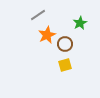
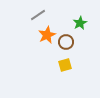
brown circle: moved 1 px right, 2 px up
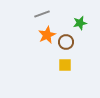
gray line: moved 4 px right, 1 px up; rotated 14 degrees clockwise
green star: rotated 16 degrees clockwise
yellow square: rotated 16 degrees clockwise
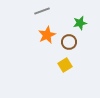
gray line: moved 3 px up
brown circle: moved 3 px right
yellow square: rotated 32 degrees counterclockwise
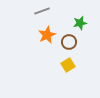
yellow square: moved 3 px right
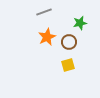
gray line: moved 2 px right, 1 px down
orange star: moved 2 px down
yellow square: rotated 16 degrees clockwise
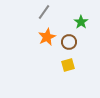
gray line: rotated 35 degrees counterclockwise
green star: moved 1 px right, 1 px up; rotated 24 degrees counterclockwise
